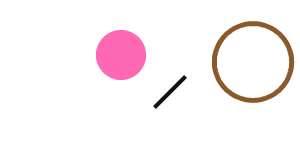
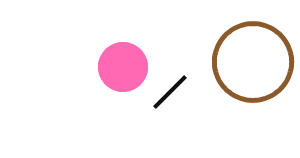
pink circle: moved 2 px right, 12 px down
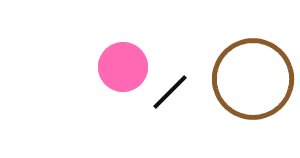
brown circle: moved 17 px down
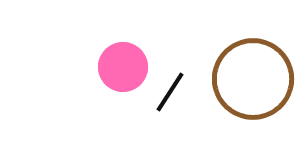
black line: rotated 12 degrees counterclockwise
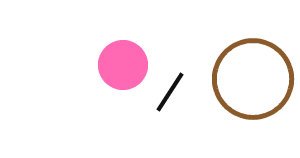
pink circle: moved 2 px up
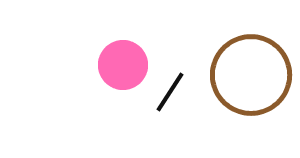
brown circle: moved 2 px left, 4 px up
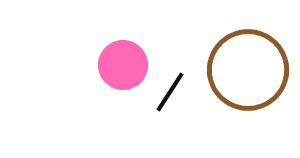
brown circle: moved 3 px left, 5 px up
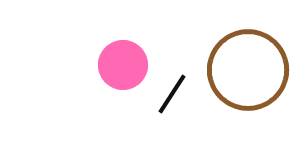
black line: moved 2 px right, 2 px down
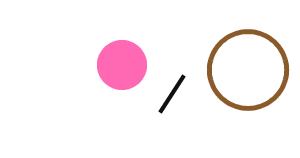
pink circle: moved 1 px left
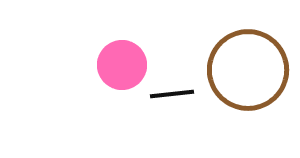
black line: rotated 51 degrees clockwise
